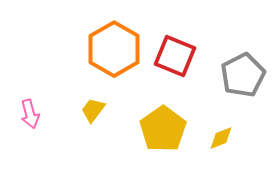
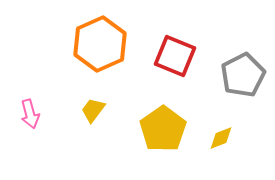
orange hexagon: moved 14 px left, 5 px up; rotated 6 degrees clockwise
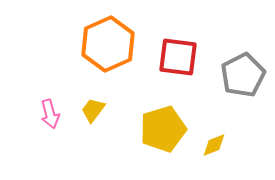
orange hexagon: moved 8 px right
red square: moved 3 px right, 1 px down; rotated 15 degrees counterclockwise
pink arrow: moved 20 px right
yellow pentagon: rotated 18 degrees clockwise
yellow diamond: moved 7 px left, 7 px down
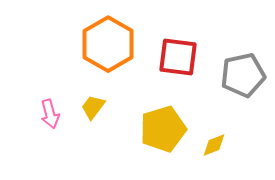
orange hexagon: rotated 6 degrees counterclockwise
gray pentagon: rotated 15 degrees clockwise
yellow trapezoid: moved 3 px up
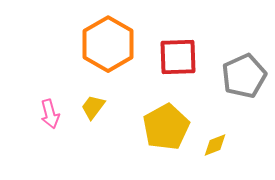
red square: rotated 9 degrees counterclockwise
gray pentagon: moved 1 px right, 1 px down; rotated 12 degrees counterclockwise
yellow pentagon: moved 3 px right, 2 px up; rotated 12 degrees counterclockwise
yellow diamond: moved 1 px right
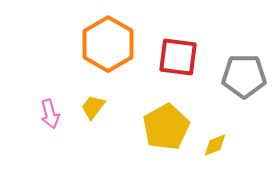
red square: rotated 9 degrees clockwise
gray pentagon: rotated 24 degrees clockwise
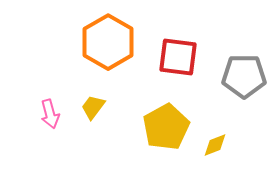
orange hexagon: moved 2 px up
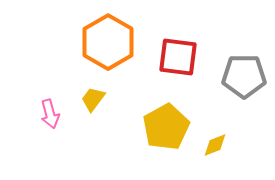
yellow trapezoid: moved 8 px up
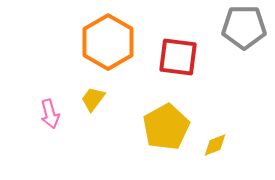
gray pentagon: moved 49 px up
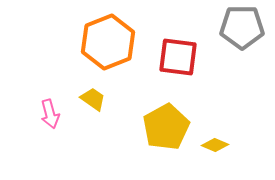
gray pentagon: moved 2 px left
orange hexagon: rotated 8 degrees clockwise
yellow trapezoid: rotated 88 degrees clockwise
yellow diamond: rotated 44 degrees clockwise
